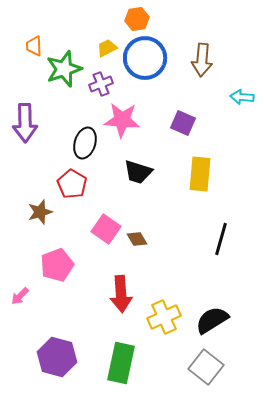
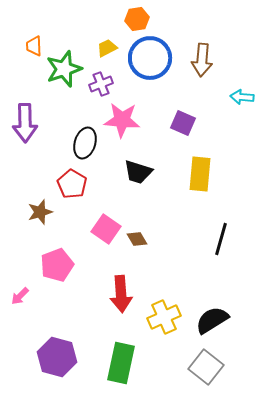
blue circle: moved 5 px right
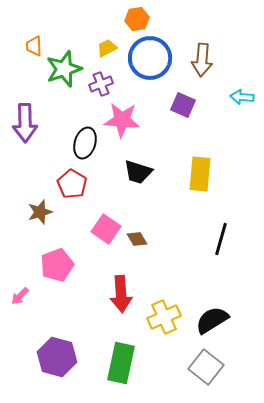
purple square: moved 18 px up
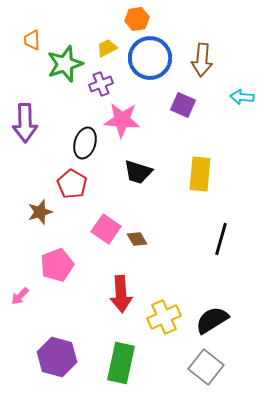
orange trapezoid: moved 2 px left, 6 px up
green star: moved 1 px right, 5 px up
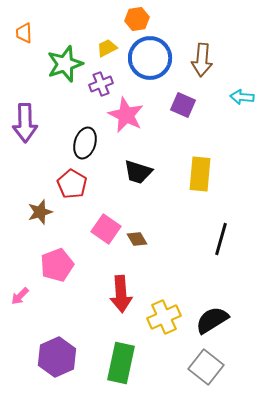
orange trapezoid: moved 8 px left, 7 px up
pink star: moved 4 px right, 5 px up; rotated 21 degrees clockwise
purple hexagon: rotated 21 degrees clockwise
